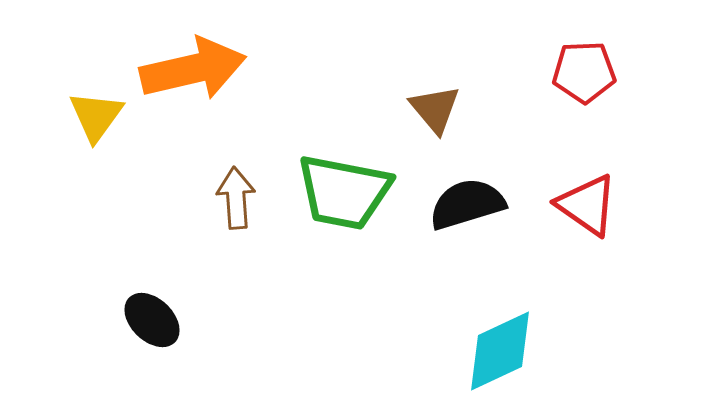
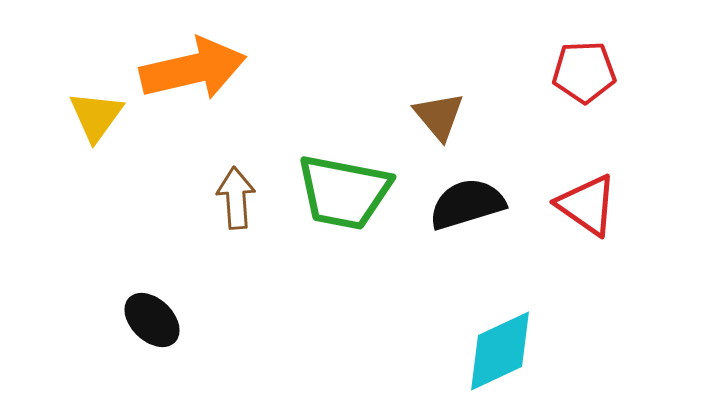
brown triangle: moved 4 px right, 7 px down
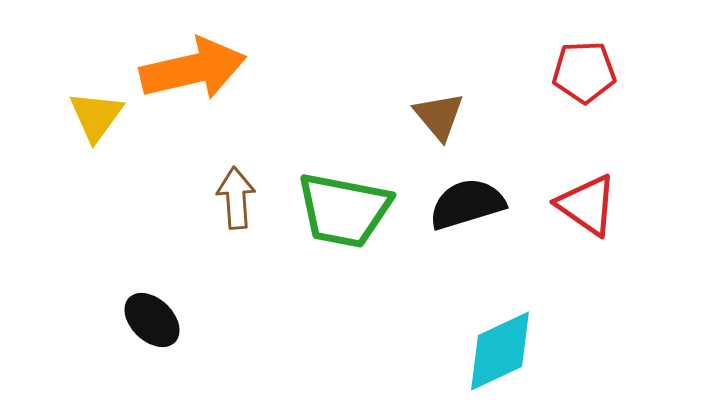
green trapezoid: moved 18 px down
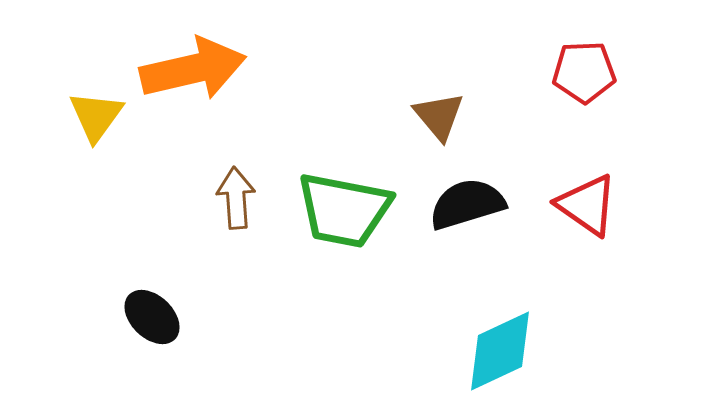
black ellipse: moved 3 px up
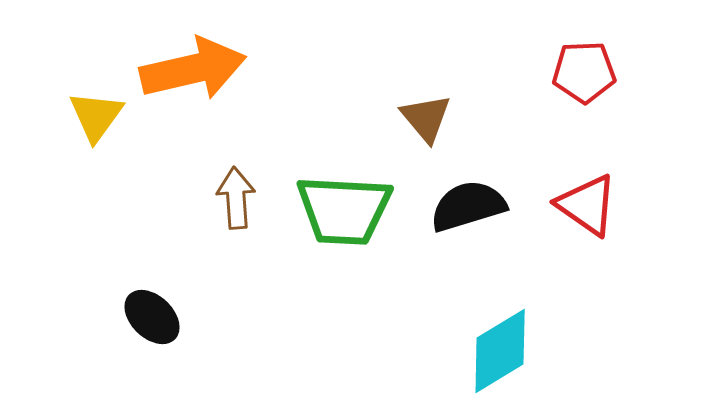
brown triangle: moved 13 px left, 2 px down
black semicircle: moved 1 px right, 2 px down
green trapezoid: rotated 8 degrees counterclockwise
cyan diamond: rotated 6 degrees counterclockwise
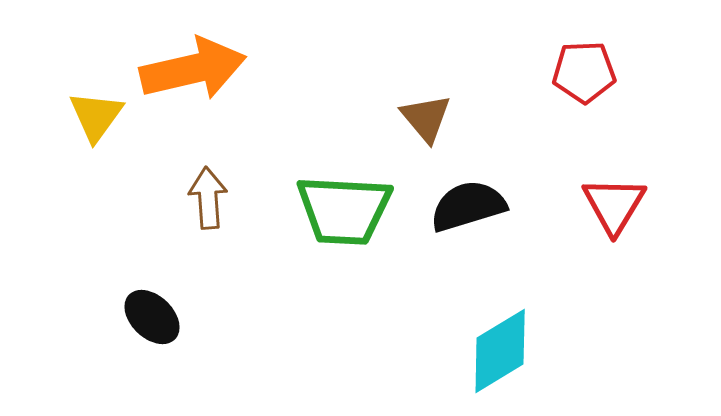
brown arrow: moved 28 px left
red triangle: moved 27 px right; rotated 26 degrees clockwise
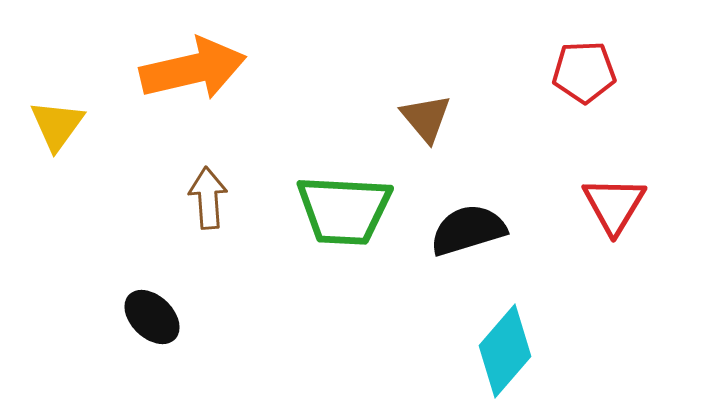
yellow triangle: moved 39 px left, 9 px down
black semicircle: moved 24 px down
cyan diamond: moved 5 px right; rotated 18 degrees counterclockwise
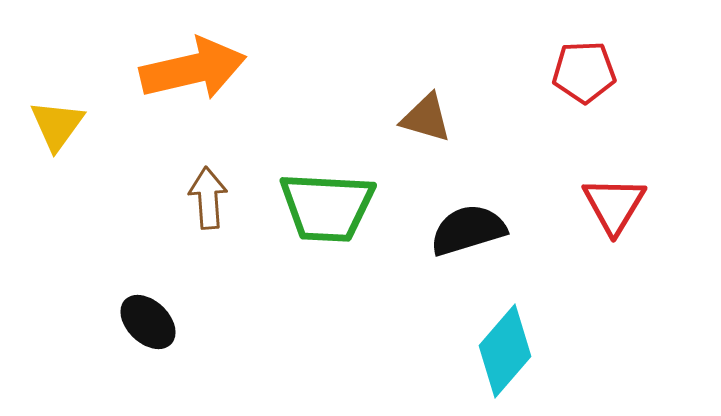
brown triangle: rotated 34 degrees counterclockwise
green trapezoid: moved 17 px left, 3 px up
black ellipse: moved 4 px left, 5 px down
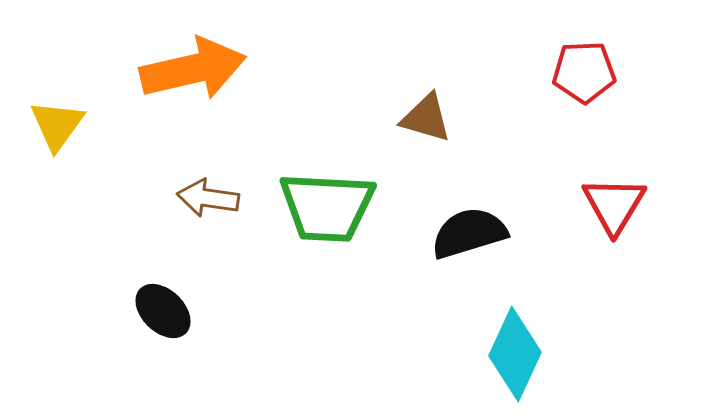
brown arrow: rotated 78 degrees counterclockwise
black semicircle: moved 1 px right, 3 px down
black ellipse: moved 15 px right, 11 px up
cyan diamond: moved 10 px right, 3 px down; rotated 16 degrees counterclockwise
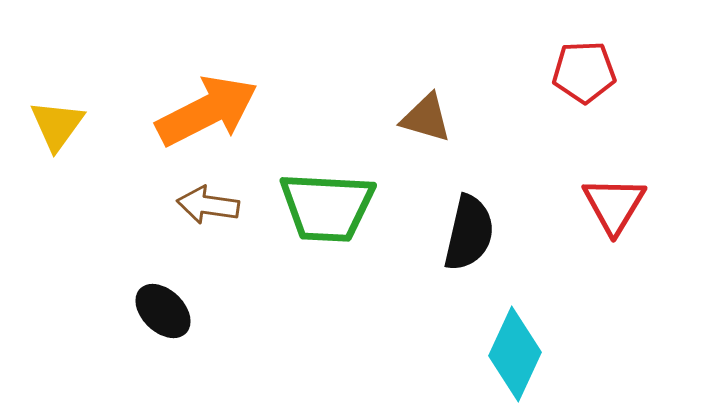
orange arrow: moved 14 px right, 42 px down; rotated 14 degrees counterclockwise
brown arrow: moved 7 px down
black semicircle: rotated 120 degrees clockwise
